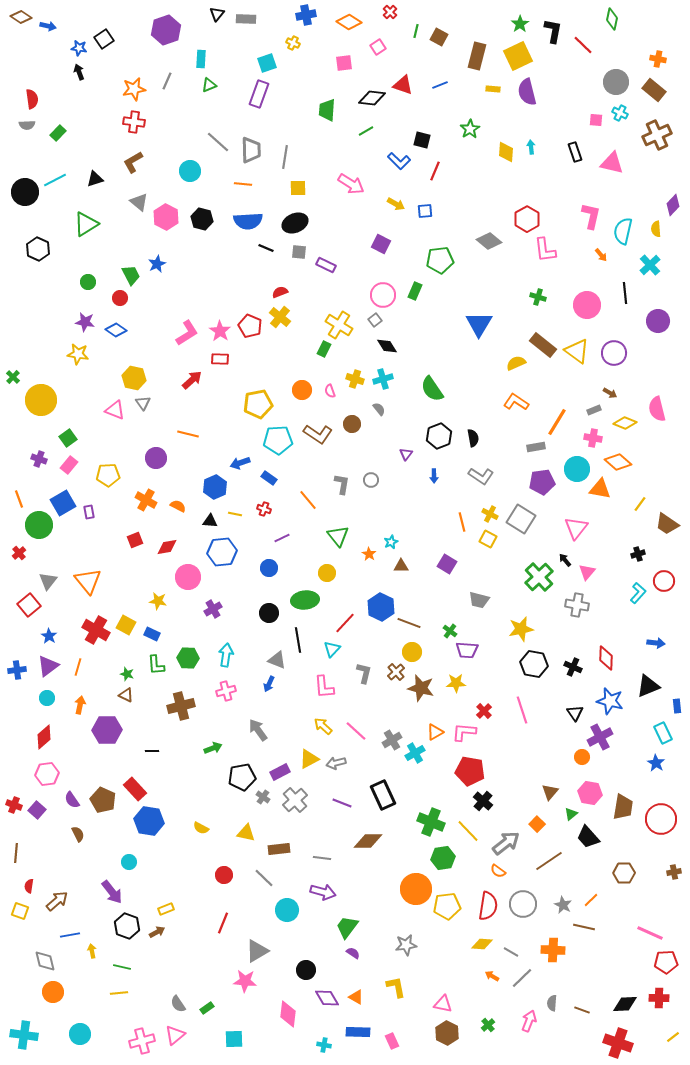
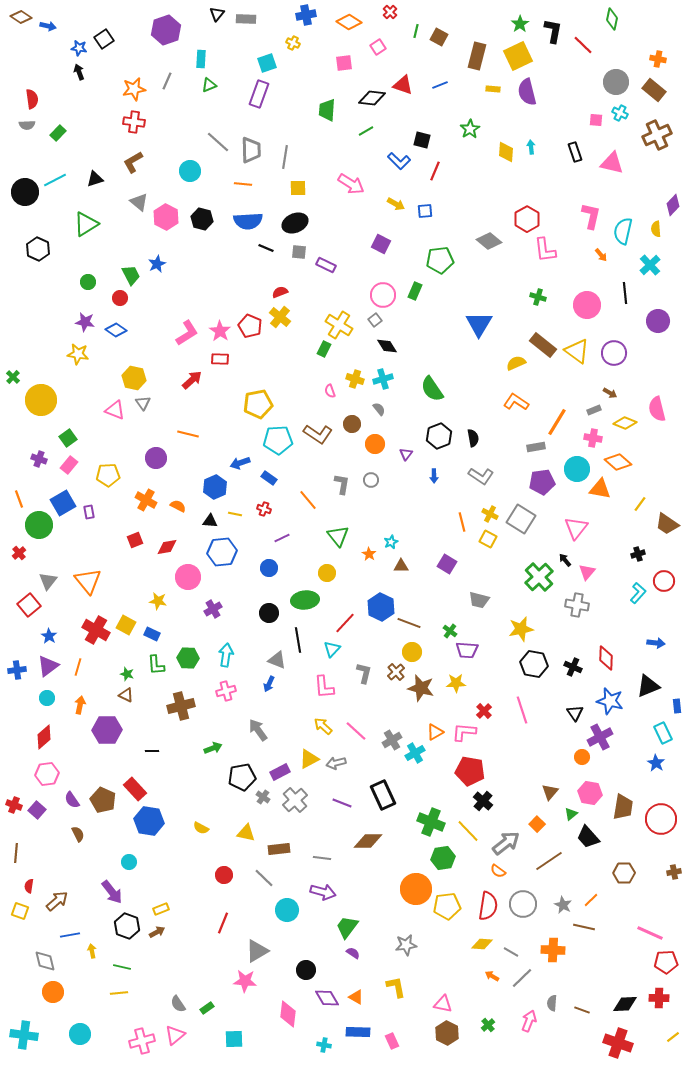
orange circle at (302, 390): moved 73 px right, 54 px down
yellow rectangle at (166, 909): moved 5 px left
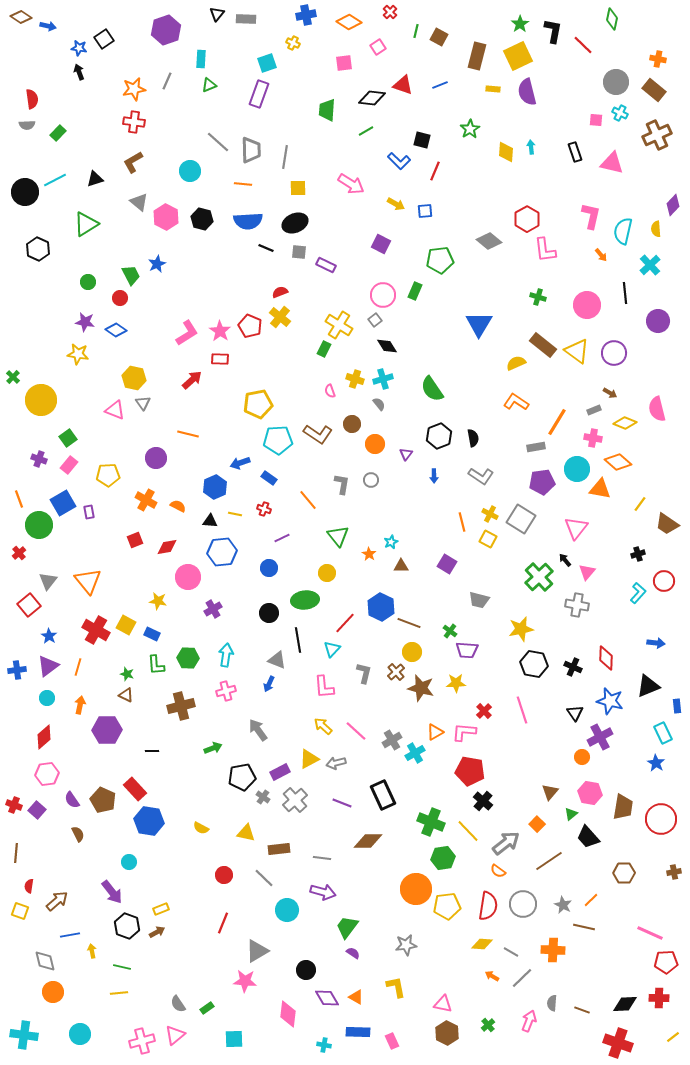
gray semicircle at (379, 409): moved 5 px up
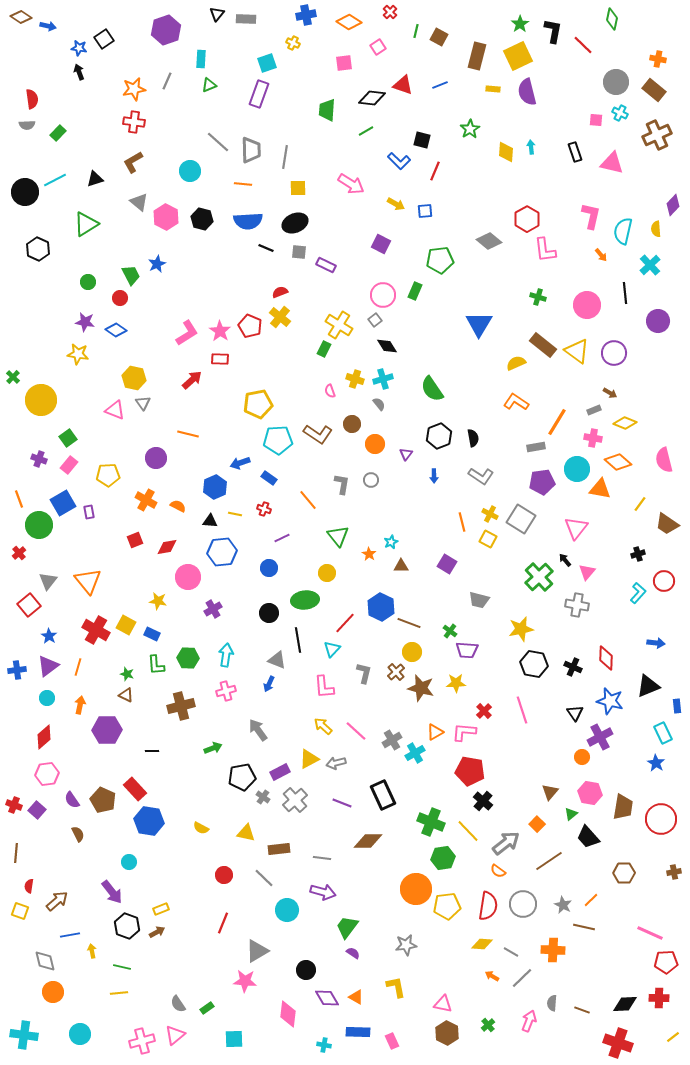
pink semicircle at (657, 409): moved 7 px right, 51 px down
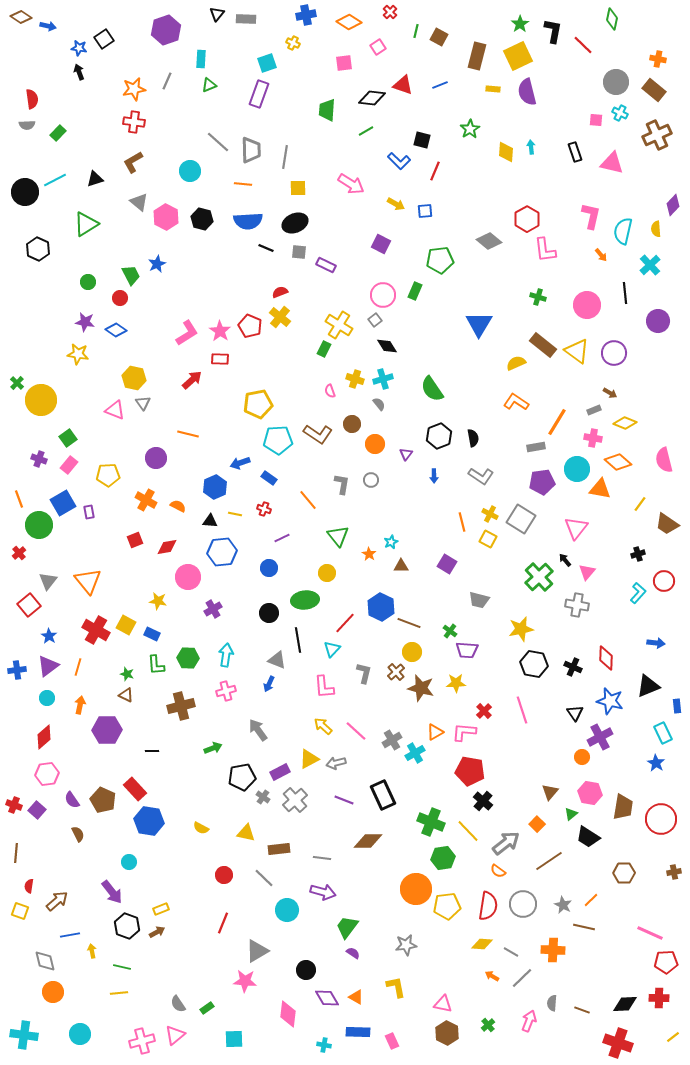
green cross at (13, 377): moved 4 px right, 6 px down
purple line at (342, 803): moved 2 px right, 3 px up
black trapezoid at (588, 837): rotated 15 degrees counterclockwise
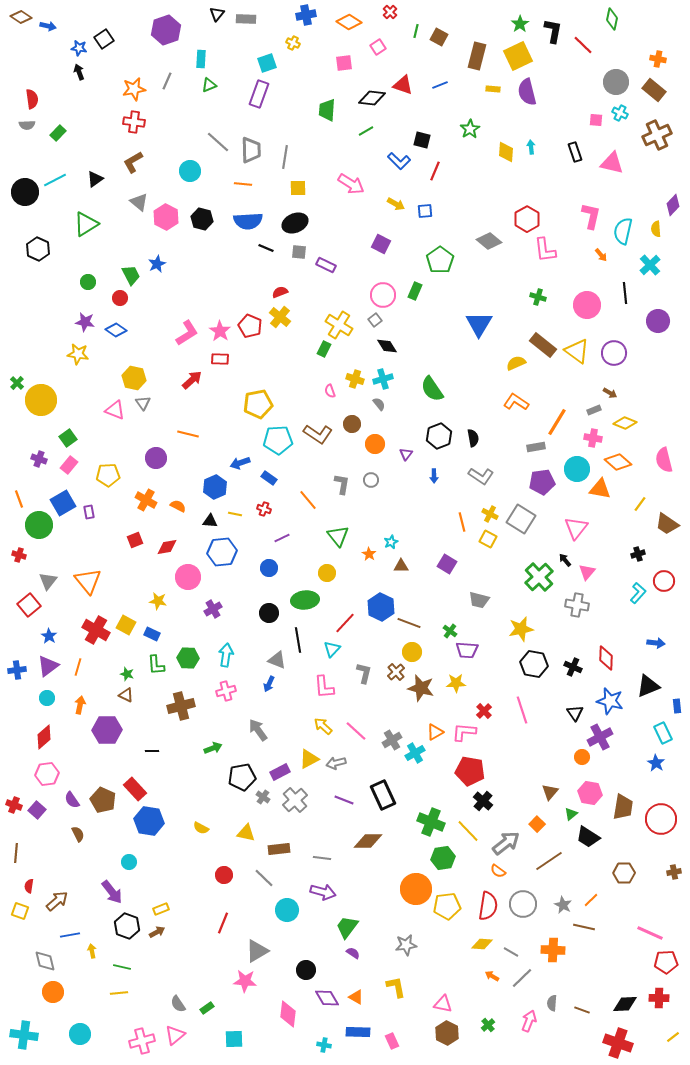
black triangle at (95, 179): rotated 18 degrees counterclockwise
green pentagon at (440, 260): rotated 28 degrees counterclockwise
red cross at (19, 553): moved 2 px down; rotated 32 degrees counterclockwise
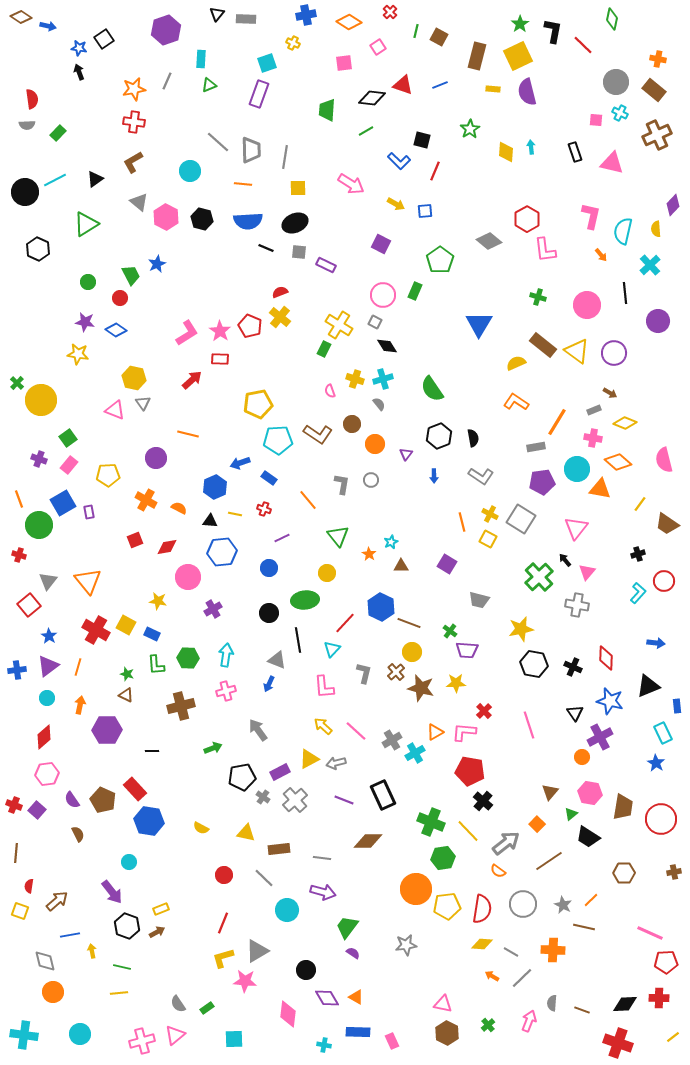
gray square at (375, 320): moved 2 px down; rotated 24 degrees counterclockwise
orange semicircle at (178, 506): moved 1 px right, 2 px down
pink line at (522, 710): moved 7 px right, 15 px down
red semicircle at (488, 906): moved 6 px left, 3 px down
yellow L-shape at (396, 987): moved 173 px left, 29 px up; rotated 95 degrees counterclockwise
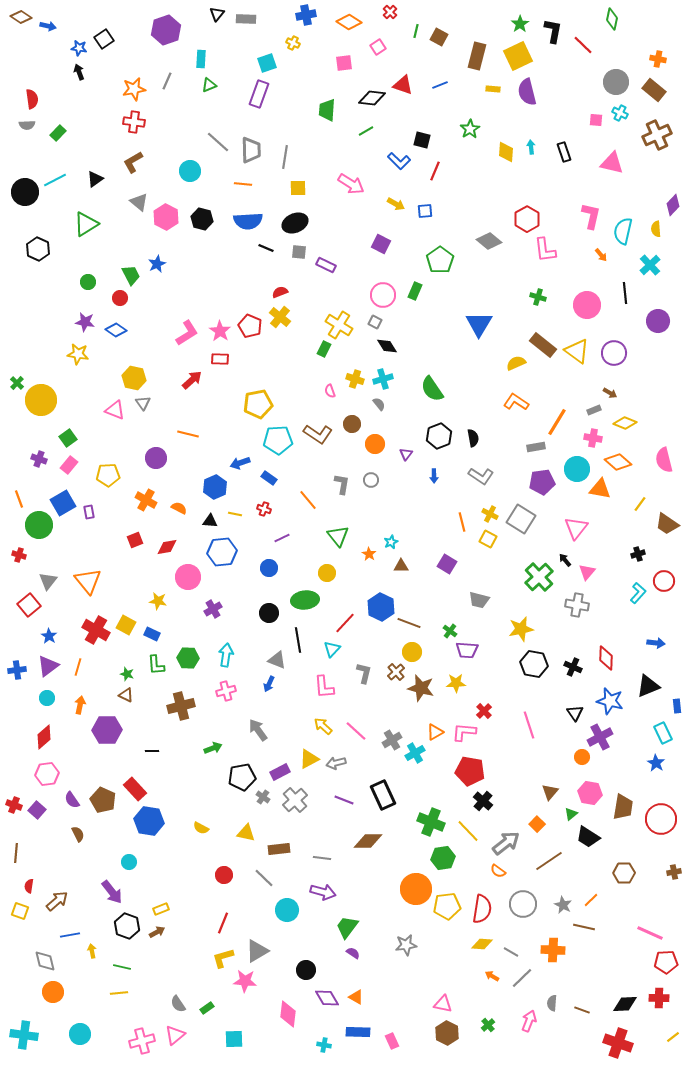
black rectangle at (575, 152): moved 11 px left
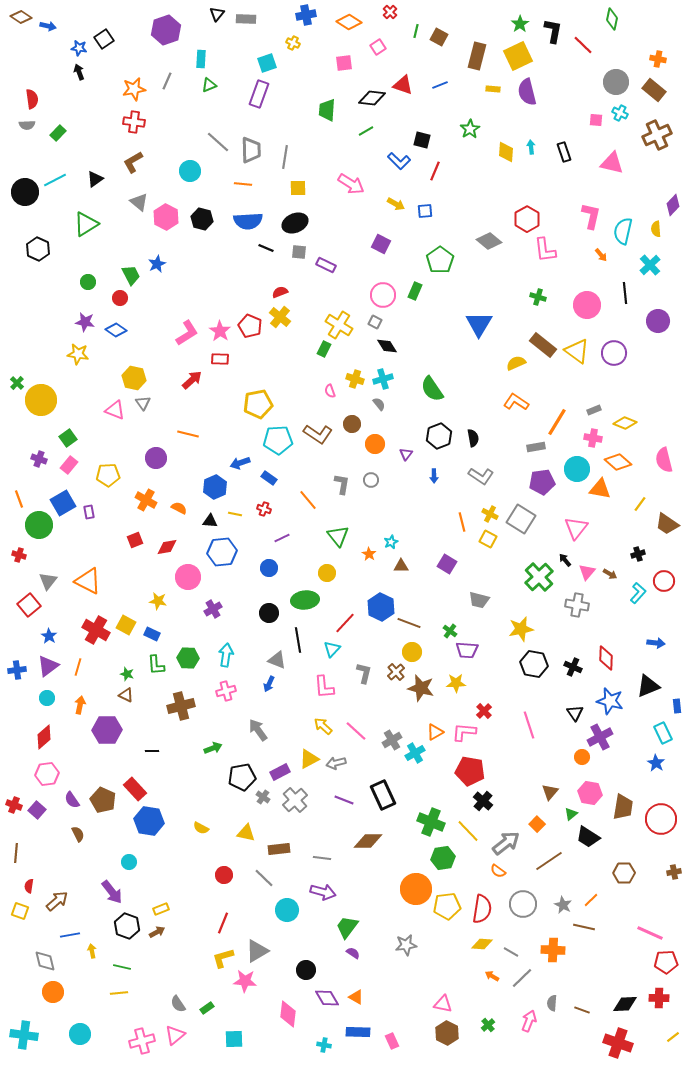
brown arrow at (610, 393): moved 181 px down
orange triangle at (88, 581): rotated 24 degrees counterclockwise
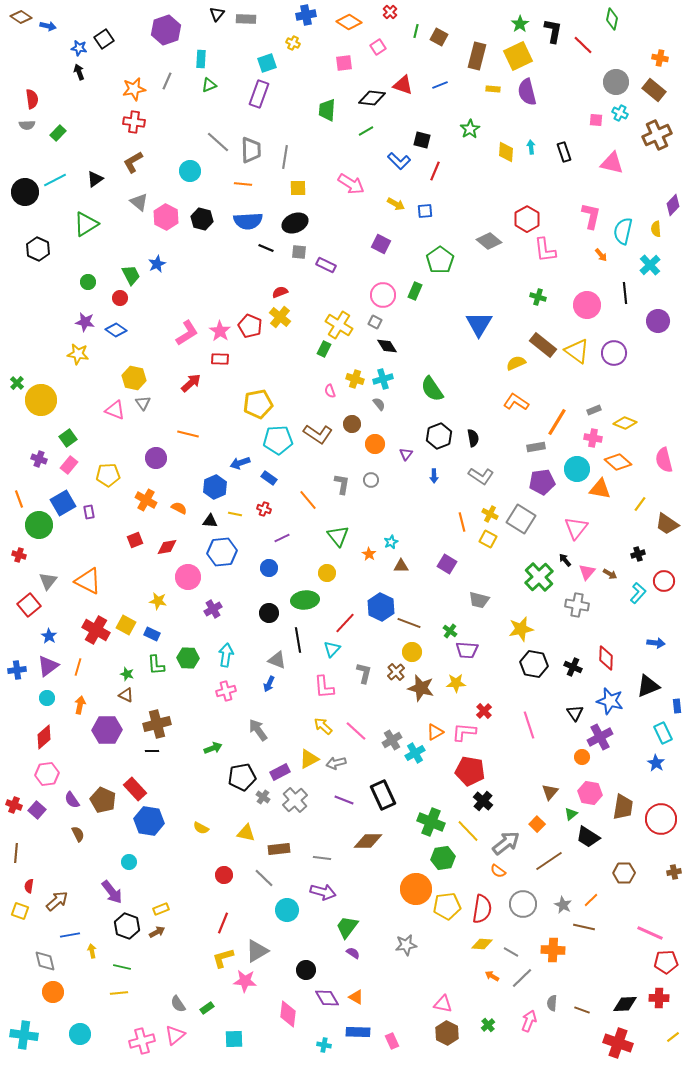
orange cross at (658, 59): moved 2 px right, 1 px up
red arrow at (192, 380): moved 1 px left, 3 px down
brown cross at (181, 706): moved 24 px left, 18 px down
